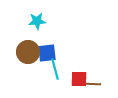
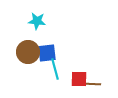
cyan star: rotated 12 degrees clockwise
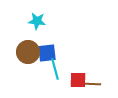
red square: moved 1 px left, 1 px down
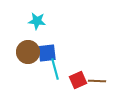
red square: rotated 24 degrees counterclockwise
brown line: moved 5 px right, 3 px up
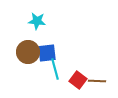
red square: rotated 30 degrees counterclockwise
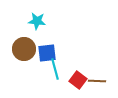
brown circle: moved 4 px left, 3 px up
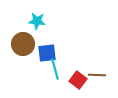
brown circle: moved 1 px left, 5 px up
brown line: moved 6 px up
